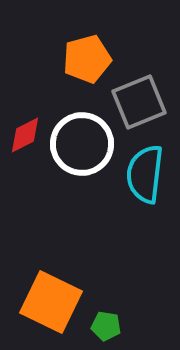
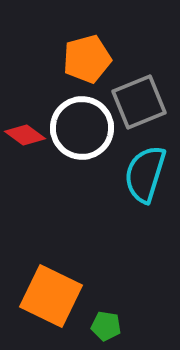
red diamond: rotated 63 degrees clockwise
white circle: moved 16 px up
cyan semicircle: rotated 10 degrees clockwise
orange square: moved 6 px up
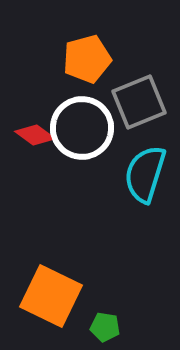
red diamond: moved 10 px right
green pentagon: moved 1 px left, 1 px down
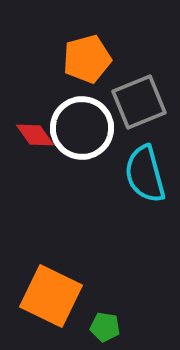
red diamond: rotated 18 degrees clockwise
cyan semicircle: rotated 32 degrees counterclockwise
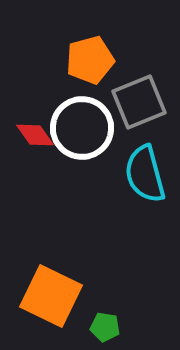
orange pentagon: moved 3 px right, 1 px down
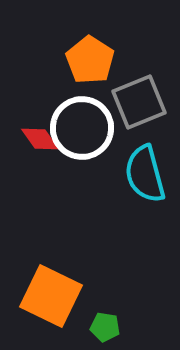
orange pentagon: rotated 24 degrees counterclockwise
red diamond: moved 5 px right, 4 px down
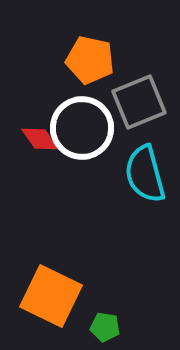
orange pentagon: rotated 21 degrees counterclockwise
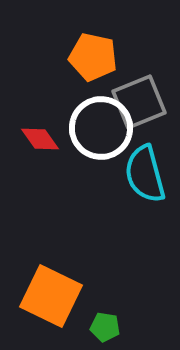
orange pentagon: moved 3 px right, 3 px up
white circle: moved 19 px right
